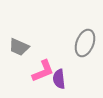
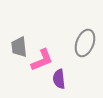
gray trapezoid: rotated 60 degrees clockwise
pink L-shape: moved 1 px left, 11 px up
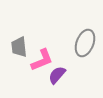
purple semicircle: moved 2 px left, 4 px up; rotated 48 degrees clockwise
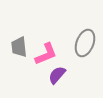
pink L-shape: moved 4 px right, 6 px up
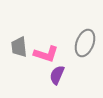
pink L-shape: rotated 40 degrees clockwise
purple semicircle: rotated 18 degrees counterclockwise
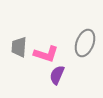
gray trapezoid: rotated 10 degrees clockwise
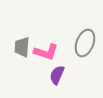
gray trapezoid: moved 3 px right
pink L-shape: moved 2 px up
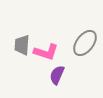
gray ellipse: rotated 16 degrees clockwise
gray trapezoid: moved 2 px up
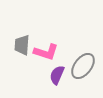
gray ellipse: moved 2 px left, 23 px down
